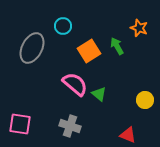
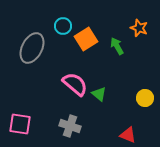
orange square: moved 3 px left, 12 px up
yellow circle: moved 2 px up
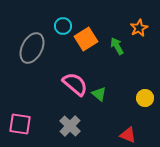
orange star: rotated 24 degrees clockwise
gray cross: rotated 25 degrees clockwise
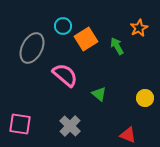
pink semicircle: moved 10 px left, 9 px up
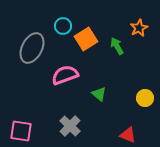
pink semicircle: rotated 60 degrees counterclockwise
pink square: moved 1 px right, 7 px down
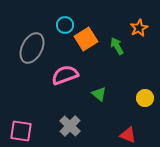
cyan circle: moved 2 px right, 1 px up
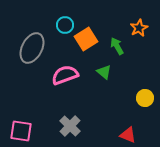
green triangle: moved 5 px right, 22 px up
